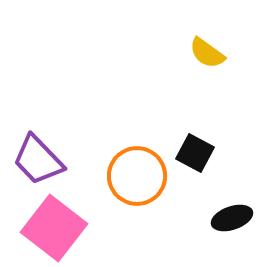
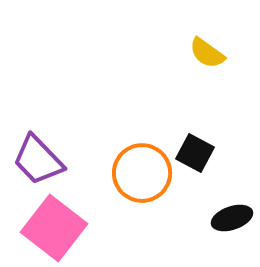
orange circle: moved 5 px right, 3 px up
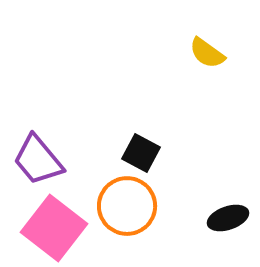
black square: moved 54 px left
purple trapezoid: rotated 4 degrees clockwise
orange circle: moved 15 px left, 33 px down
black ellipse: moved 4 px left
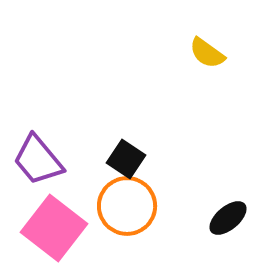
black square: moved 15 px left, 6 px down; rotated 6 degrees clockwise
black ellipse: rotated 21 degrees counterclockwise
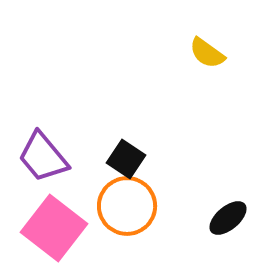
purple trapezoid: moved 5 px right, 3 px up
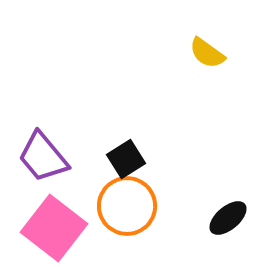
black square: rotated 24 degrees clockwise
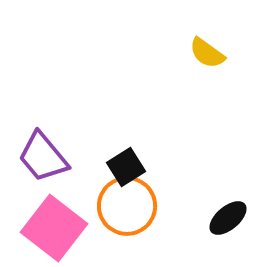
black square: moved 8 px down
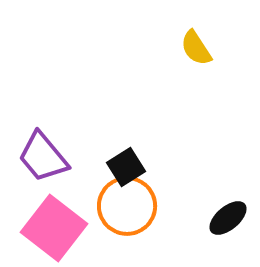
yellow semicircle: moved 11 px left, 5 px up; rotated 21 degrees clockwise
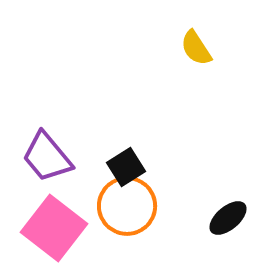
purple trapezoid: moved 4 px right
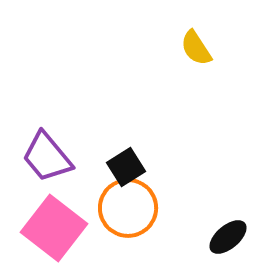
orange circle: moved 1 px right, 2 px down
black ellipse: moved 19 px down
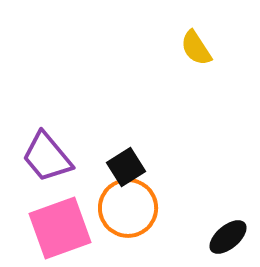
pink square: moved 6 px right; rotated 32 degrees clockwise
